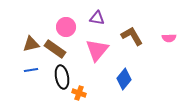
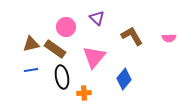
purple triangle: rotated 35 degrees clockwise
pink triangle: moved 3 px left, 7 px down
orange cross: moved 5 px right; rotated 24 degrees counterclockwise
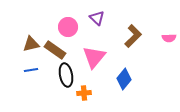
pink circle: moved 2 px right
brown L-shape: moved 1 px right; rotated 75 degrees clockwise
brown rectangle: moved 1 px down
black ellipse: moved 4 px right, 2 px up
